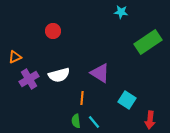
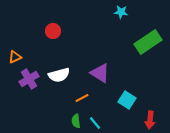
orange line: rotated 56 degrees clockwise
cyan line: moved 1 px right, 1 px down
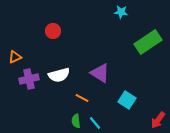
purple cross: rotated 18 degrees clockwise
orange line: rotated 56 degrees clockwise
red arrow: moved 8 px right; rotated 30 degrees clockwise
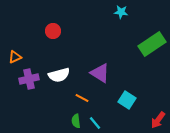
green rectangle: moved 4 px right, 2 px down
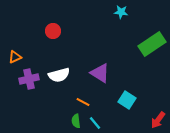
orange line: moved 1 px right, 4 px down
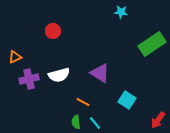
green semicircle: moved 1 px down
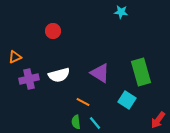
green rectangle: moved 11 px left, 28 px down; rotated 72 degrees counterclockwise
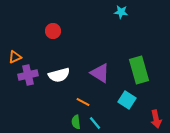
green rectangle: moved 2 px left, 2 px up
purple cross: moved 1 px left, 4 px up
red arrow: moved 2 px left, 1 px up; rotated 48 degrees counterclockwise
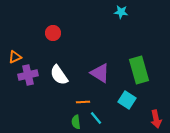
red circle: moved 2 px down
white semicircle: rotated 70 degrees clockwise
orange line: rotated 32 degrees counterclockwise
cyan line: moved 1 px right, 5 px up
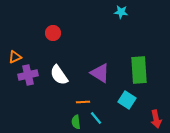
green rectangle: rotated 12 degrees clockwise
